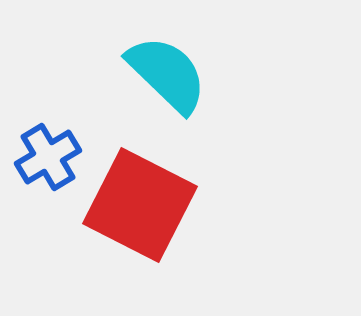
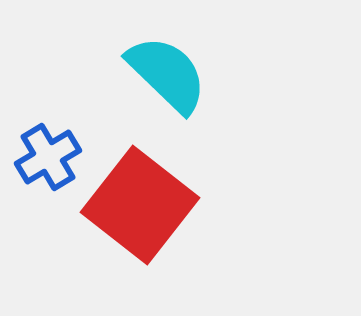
red square: rotated 11 degrees clockwise
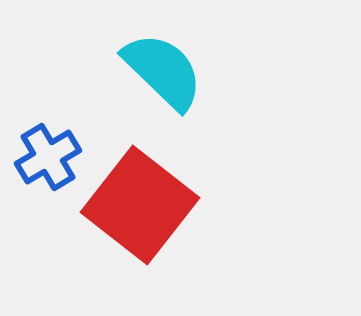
cyan semicircle: moved 4 px left, 3 px up
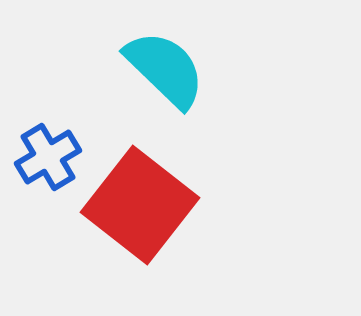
cyan semicircle: moved 2 px right, 2 px up
